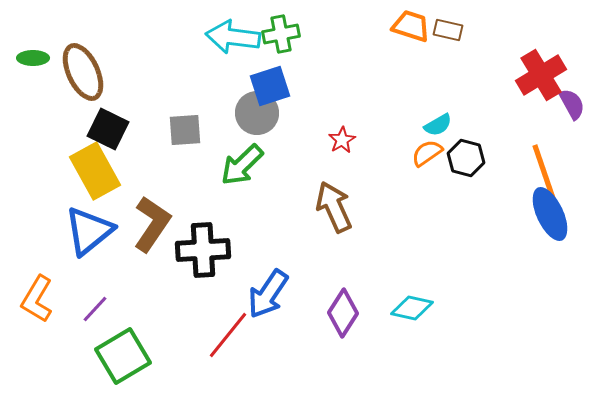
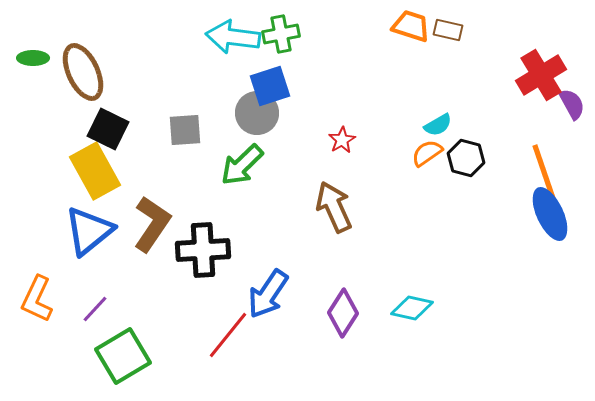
orange L-shape: rotated 6 degrees counterclockwise
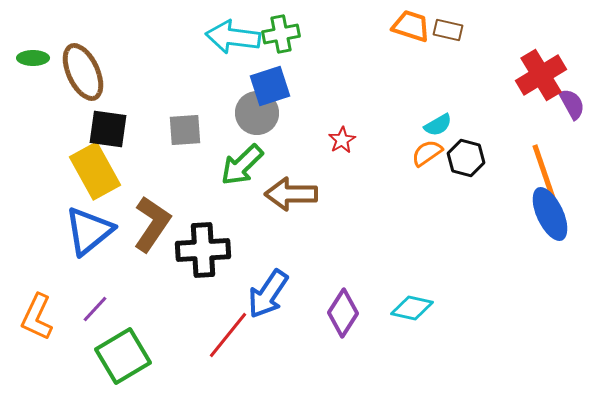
black square: rotated 18 degrees counterclockwise
brown arrow: moved 43 px left, 13 px up; rotated 66 degrees counterclockwise
orange L-shape: moved 18 px down
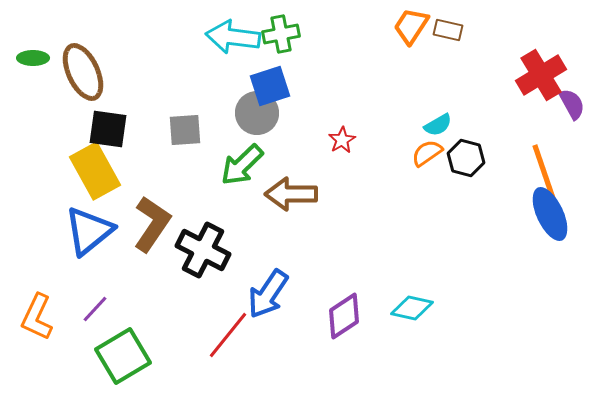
orange trapezoid: rotated 75 degrees counterclockwise
black cross: rotated 30 degrees clockwise
purple diamond: moved 1 px right, 3 px down; rotated 24 degrees clockwise
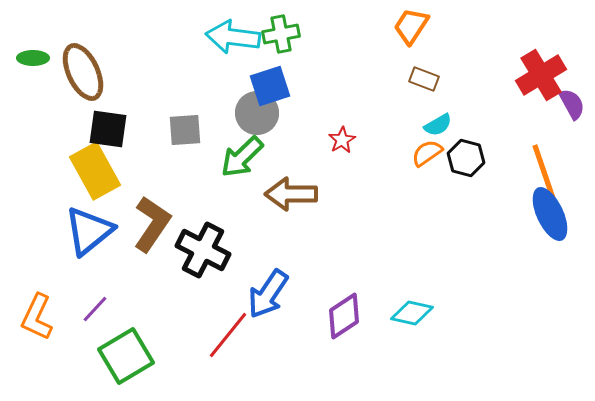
brown rectangle: moved 24 px left, 49 px down; rotated 8 degrees clockwise
green arrow: moved 8 px up
cyan diamond: moved 5 px down
green square: moved 3 px right
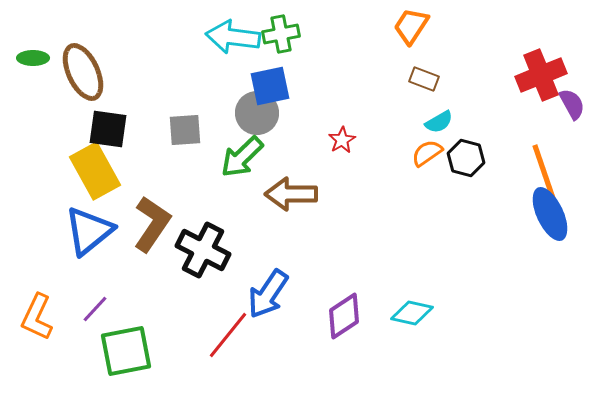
red cross: rotated 9 degrees clockwise
blue square: rotated 6 degrees clockwise
cyan semicircle: moved 1 px right, 3 px up
green square: moved 5 px up; rotated 20 degrees clockwise
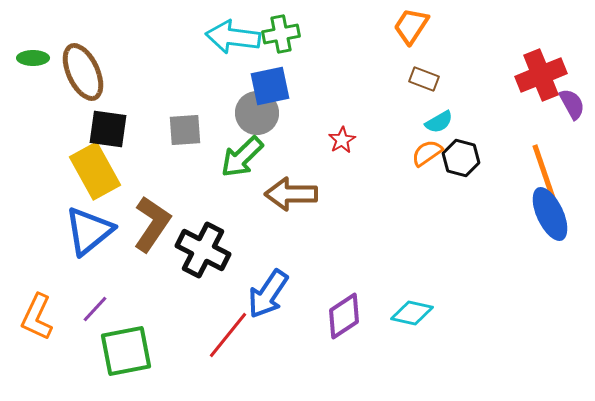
black hexagon: moved 5 px left
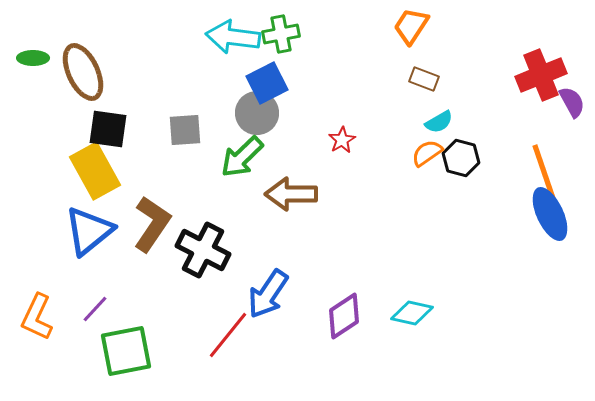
blue square: moved 3 px left, 3 px up; rotated 15 degrees counterclockwise
purple semicircle: moved 2 px up
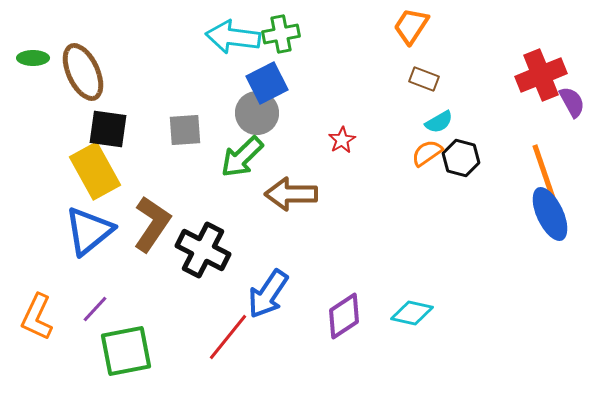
red line: moved 2 px down
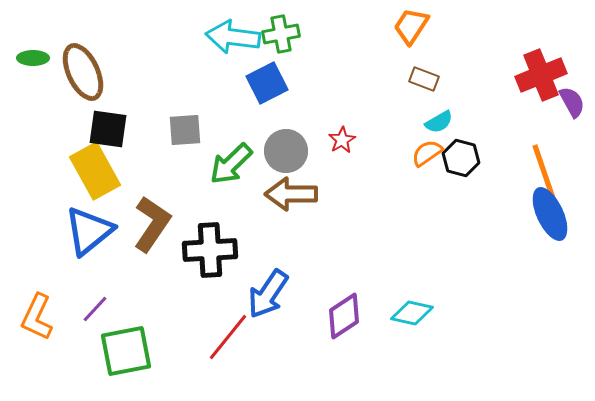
gray circle: moved 29 px right, 38 px down
green arrow: moved 11 px left, 7 px down
black cross: moved 7 px right; rotated 30 degrees counterclockwise
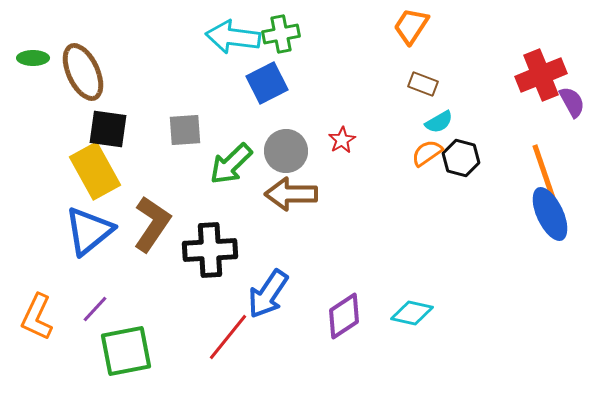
brown rectangle: moved 1 px left, 5 px down
